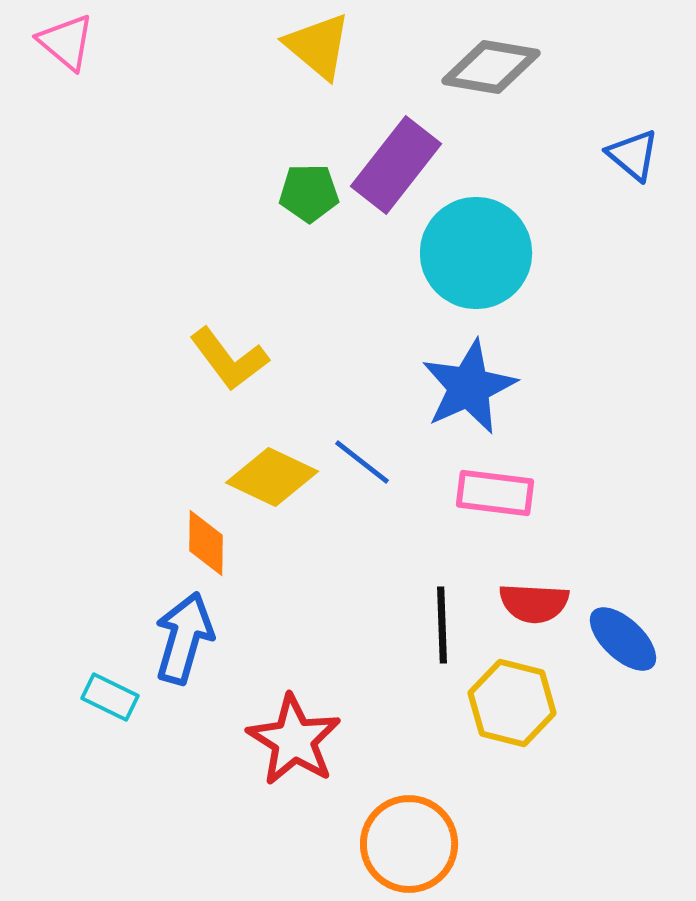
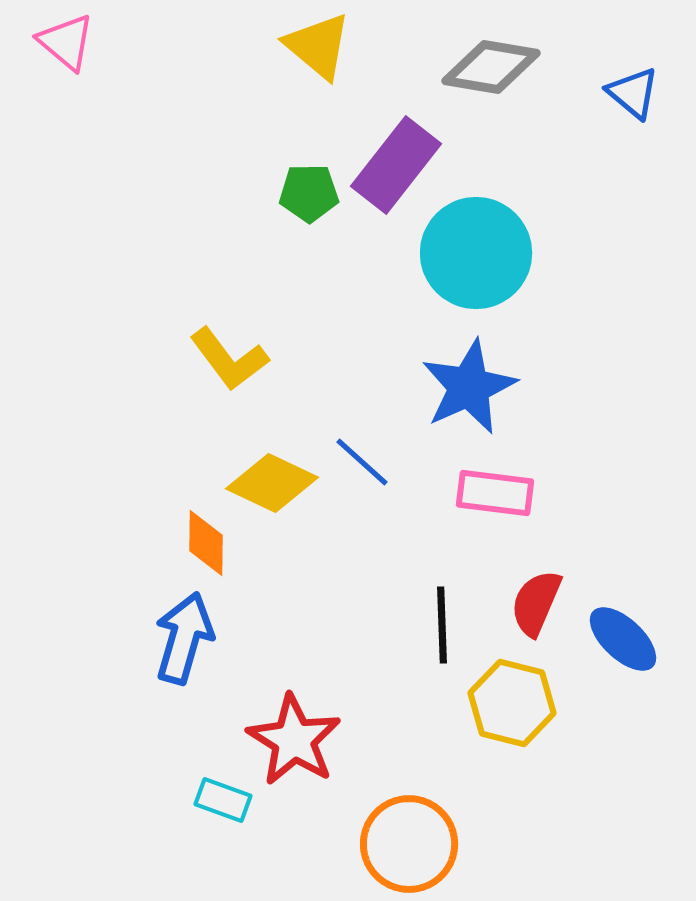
blue triangle: moved 62 px up
blue line: rotated 4 degrees clockwise
yellow diamond: moved 6 px down
red semicircle: moved 2 px right; rotated 110 degrees clockwise
cyan rectangle: moved 113 px right, 103 px down; rotated 6 degrees counterclockwise
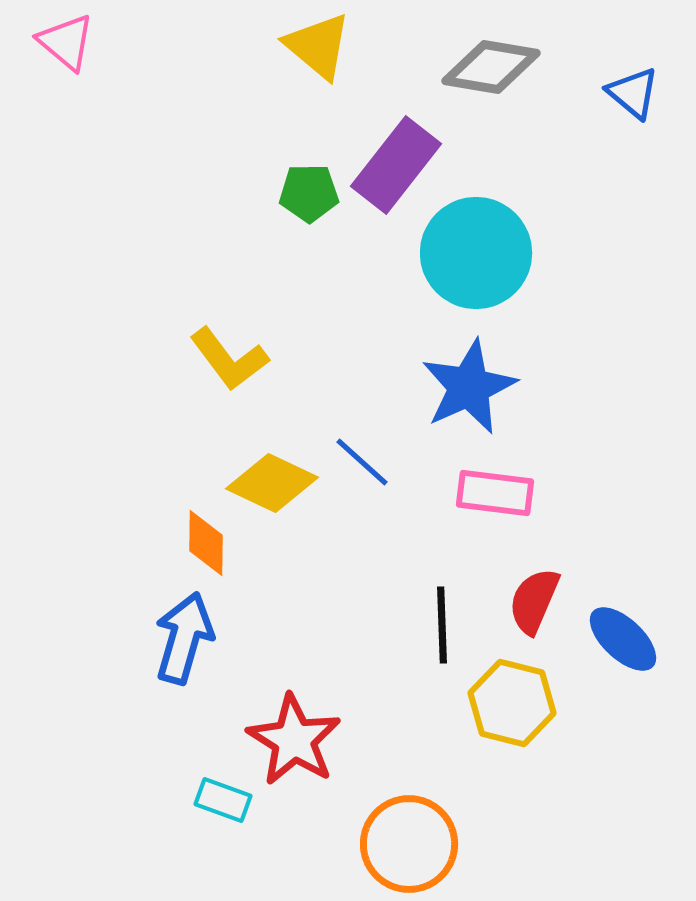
red semicircle: moved 2 px left, 2 px up
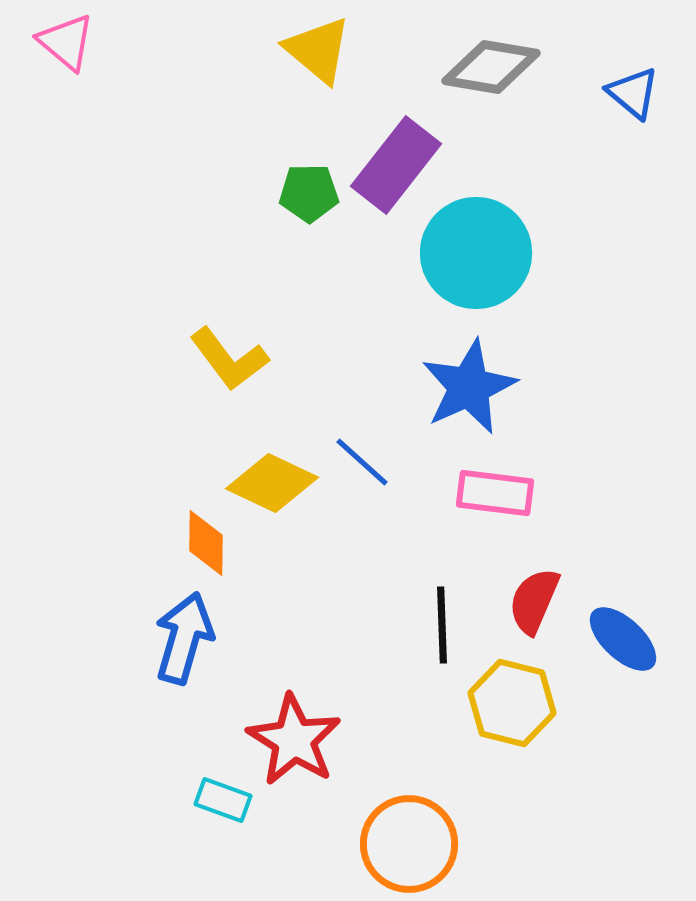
yellow triangle: moved 4 px down
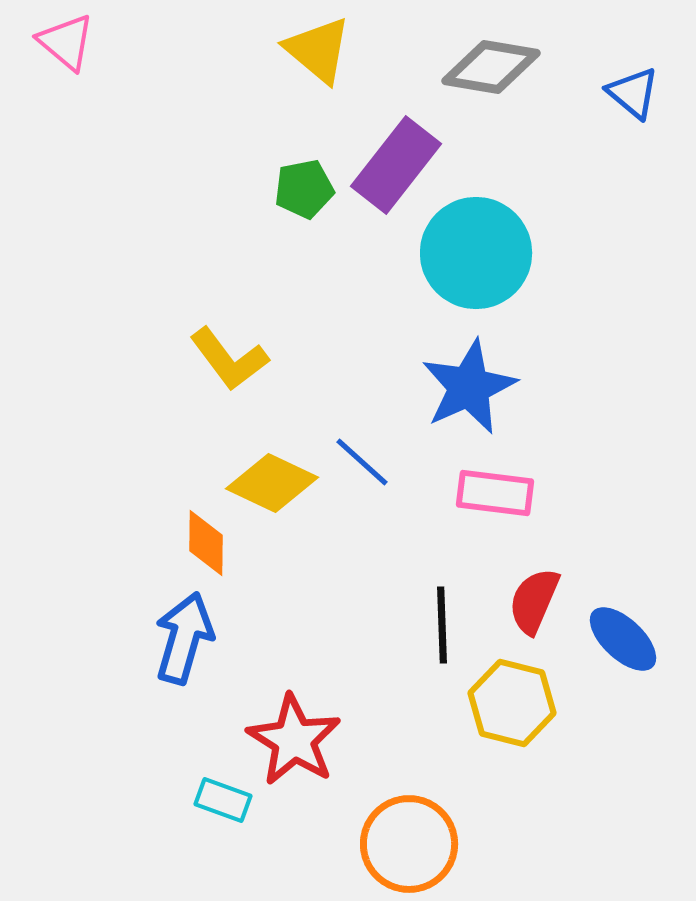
green pentagon: moved 5 px left, 4 px up; rotated 10 degrees counterclockwise
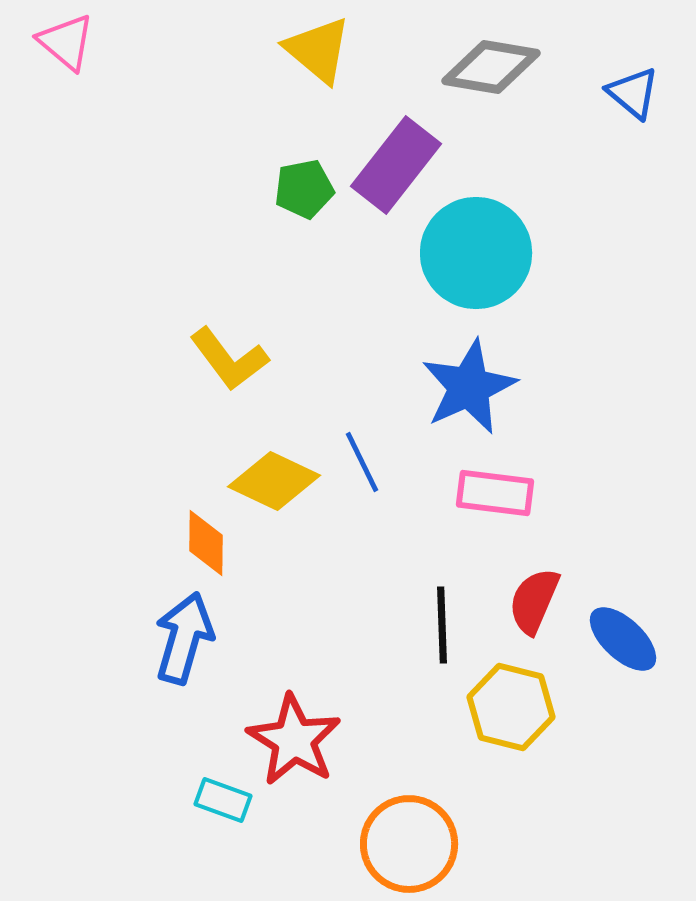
blue line: rotated 22 degrees clockwise
yellow diamond: moved 2 px right, 2 px up
yellow hexagon: moved 1 px left, 4 px down
